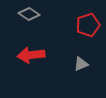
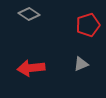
red arrow: moved 13 px down
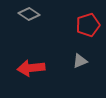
gray triangle: moved 1 px left, 3 px up
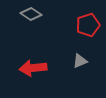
gray diamond: moved 2 px right
red arrow: moved 2 px right
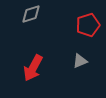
gray diamond: rotated 50 degrees counterclockwise
red arrow: rotated 56 degrees counterclockwise
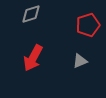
red arrow: moved 10 px up
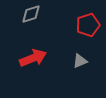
red arrow: rotated 140 degrees counterclockwise
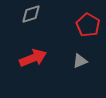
red pentagon: rotated 25 degrees counterclockwise
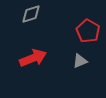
red pentagon: moved 6 px down
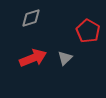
gray diamond: moved 4 px down
gray triangle: moved 15 px left, 3 px up; rotated 21 degrees counterclockwise
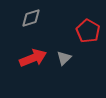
gray triangle: moved 1 px left
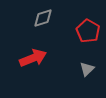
gray diamond: moved 12 px right
gray triangle: moved 23 px right, 11 px down
